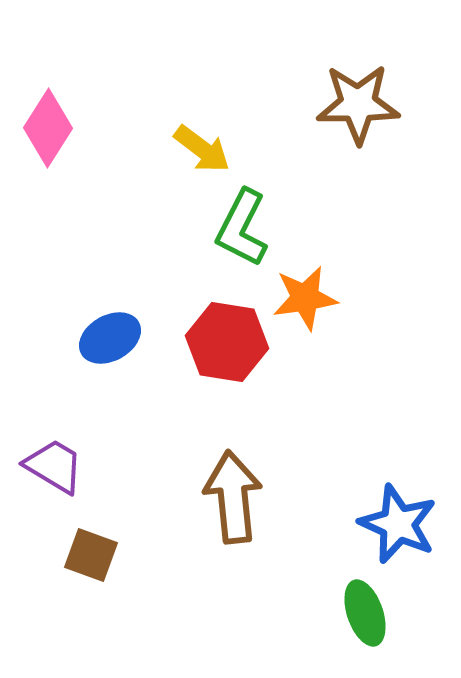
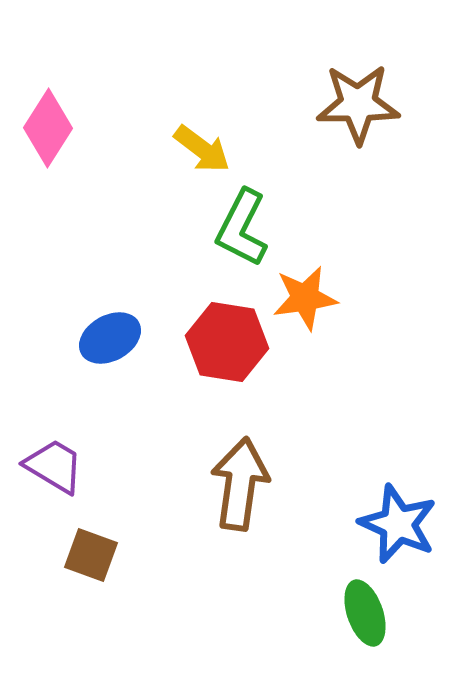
brown arrow: moved 7 px right, 13 px up; rotated 14 degrees clockwise
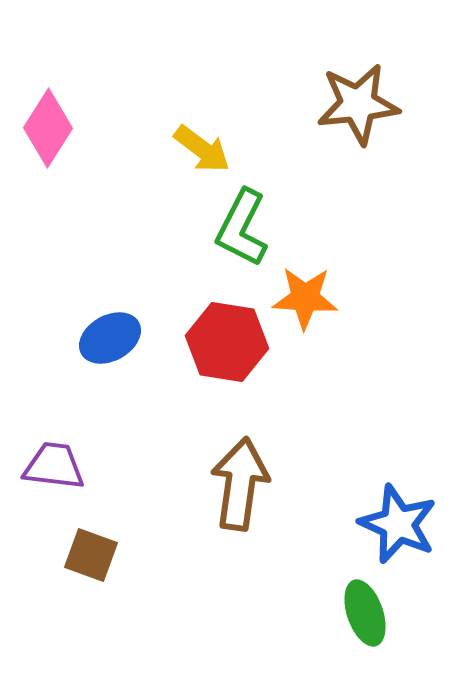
brown star: rotated 6 degrees counterclockwise
orange star: rotated 12 degrees clockwise
purple trapezoid: rotated 24 degrees counterclockwise
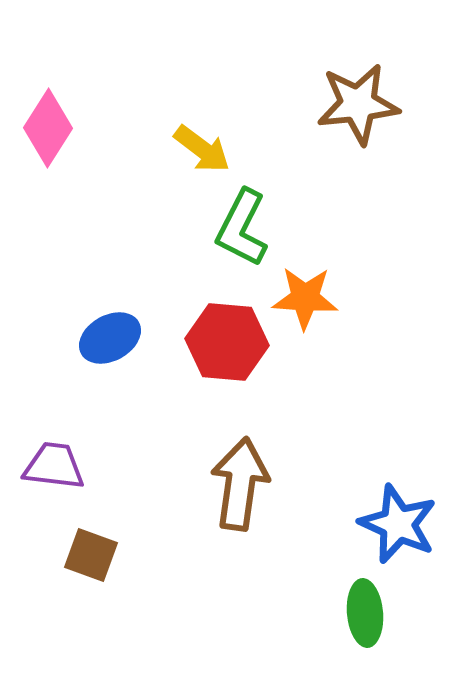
red hexagon: rotated 4 degrees counterclockwise
green ellipse: rotated 14 degrees clockwise
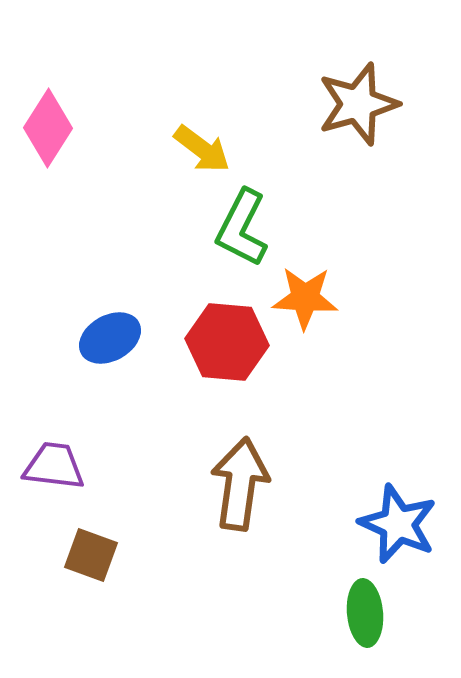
brown star: rotated 10 degrees counterclockwise
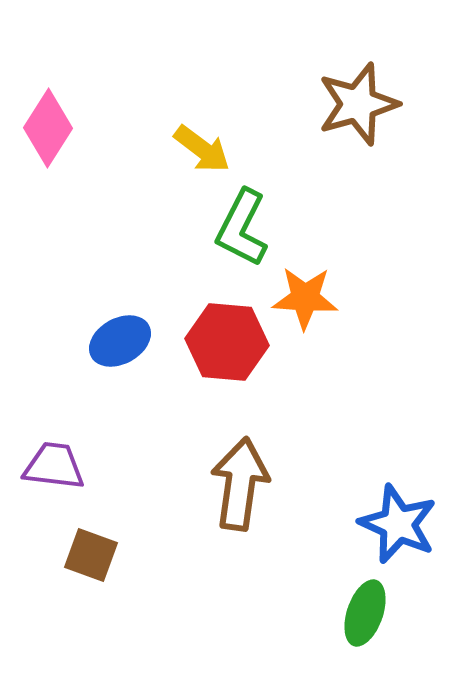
blue ellipse: moved 10 px right, 3 px down
green ellipse: rotated 24 degrees clockwise
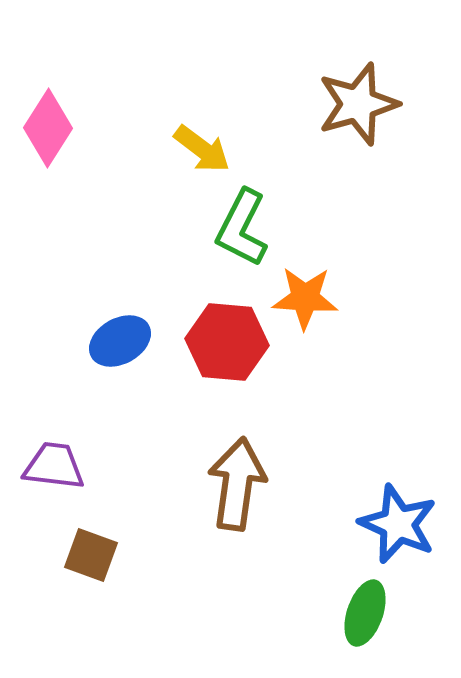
brown arrow: moved 3 px left
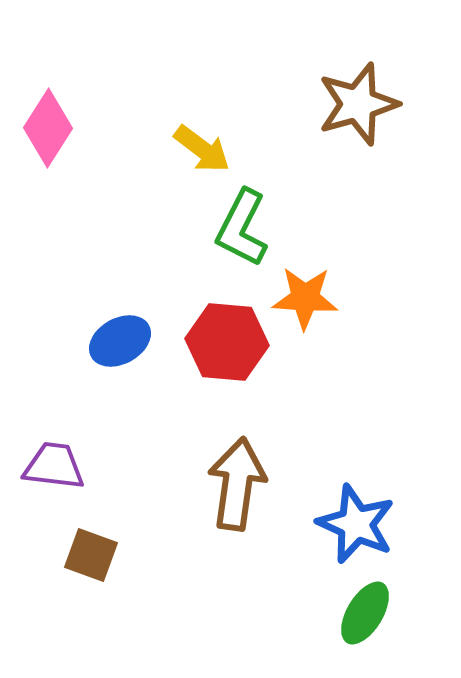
blue star: moved 42 px left
green ellipse: rotated 12 degrees clockwise
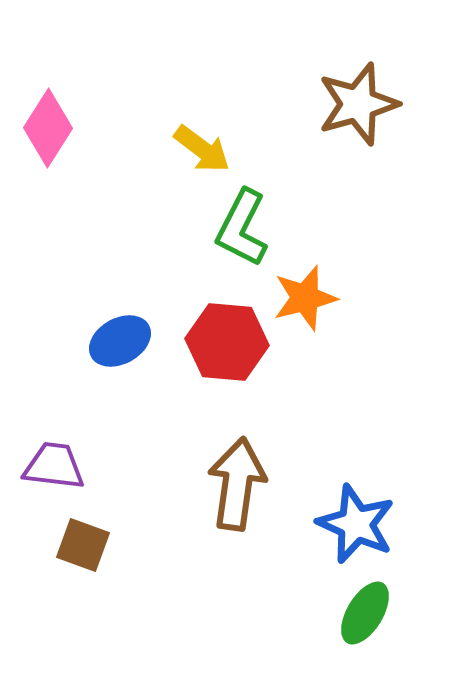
orange star: rotated 18 degrees counterclockwise
brown square: moved 8 px left, 10 px up
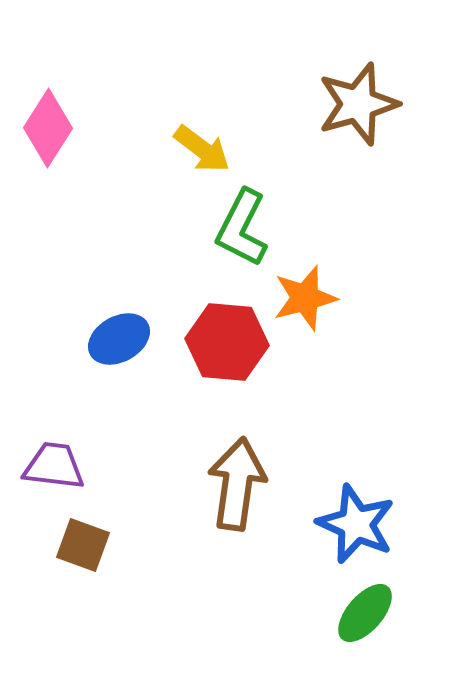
blue ellipse: moved 1 px left, 2 px up
green ellipse: rotated 10 degrees clockwise
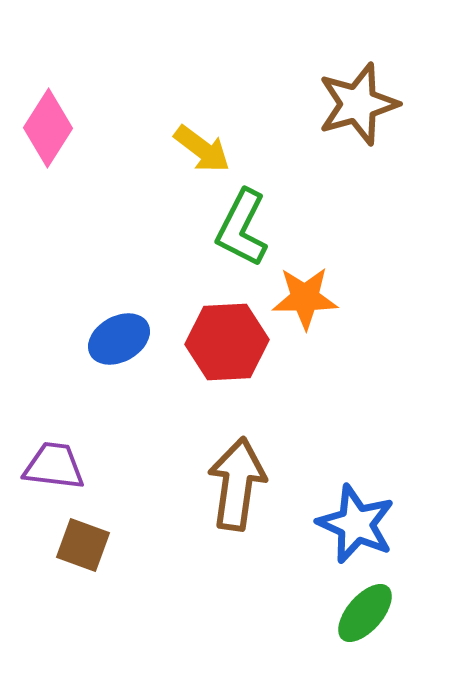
orange star: rotated 14 degrees clockwise
red hexagon: rotated 8 degrees counterclockwise
